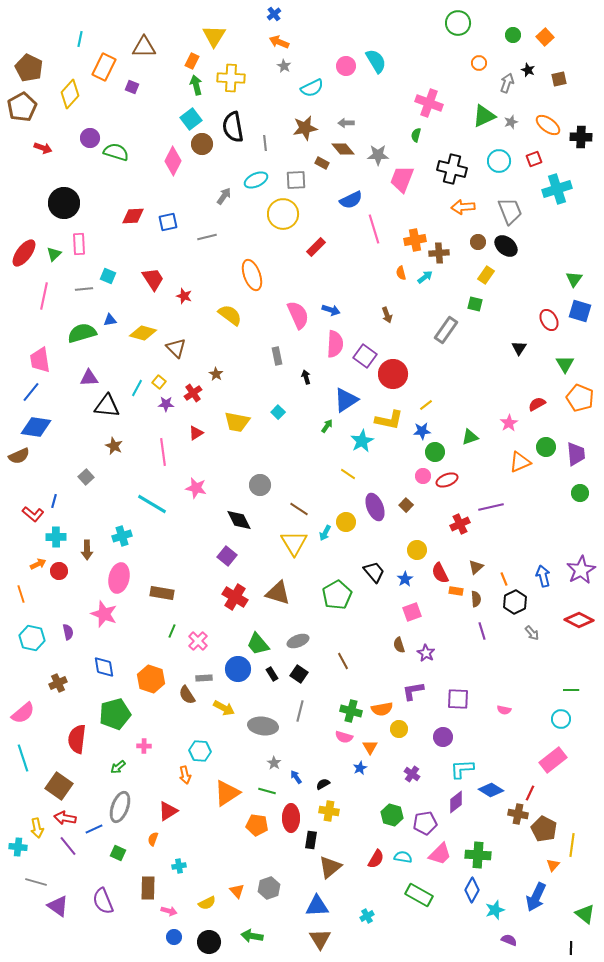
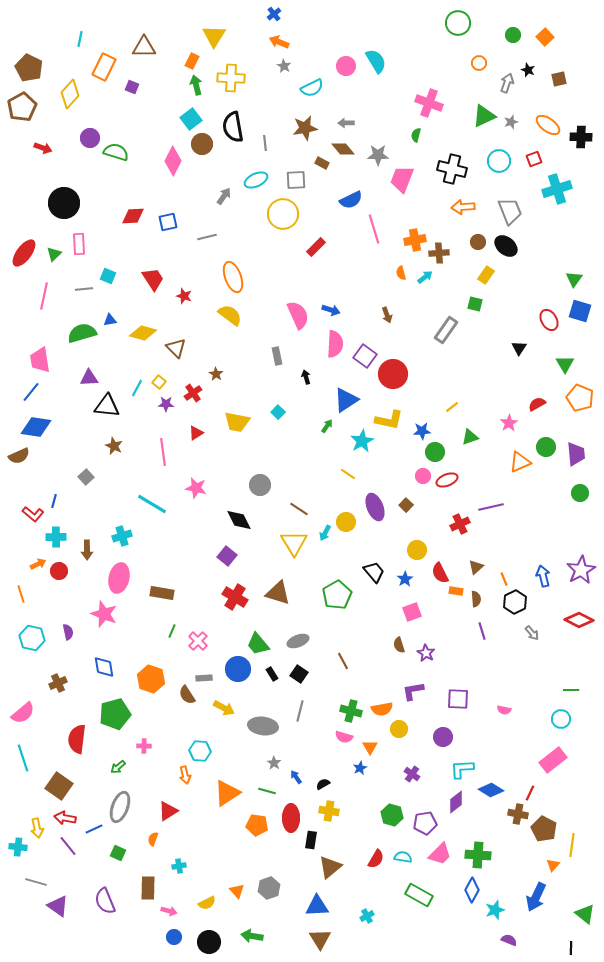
orange ellipse at (252, 275): moved 19 px left, 2 px down
yellow line at (426, 405): moved 26 px right, 2 px down
purple semicircle at (103, 901): moved 2 px right
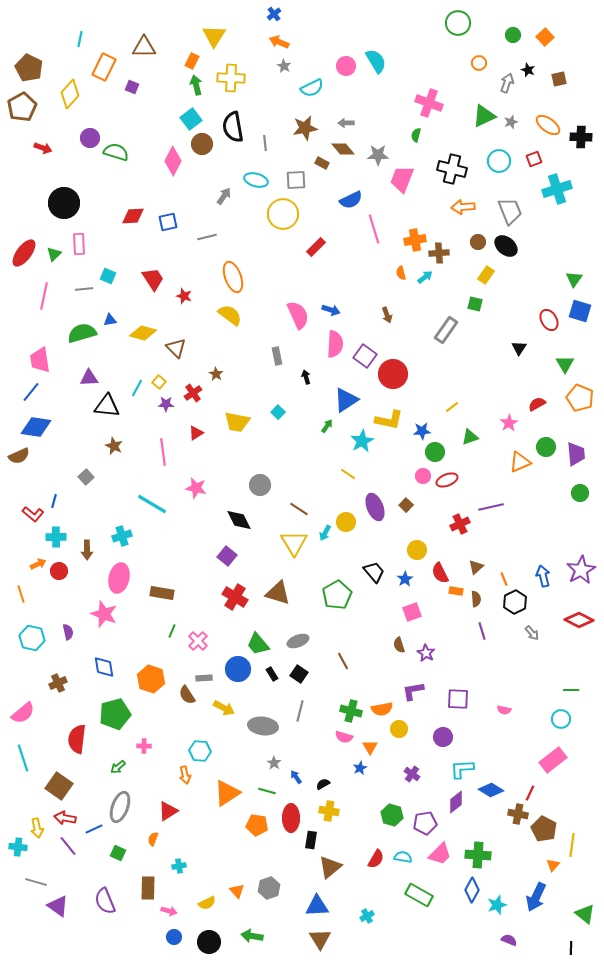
cyan ellipse at (256, 180): rotated 40 degrees clockwise
cyan star at (495, 910): moved 2 px right, 5 px up
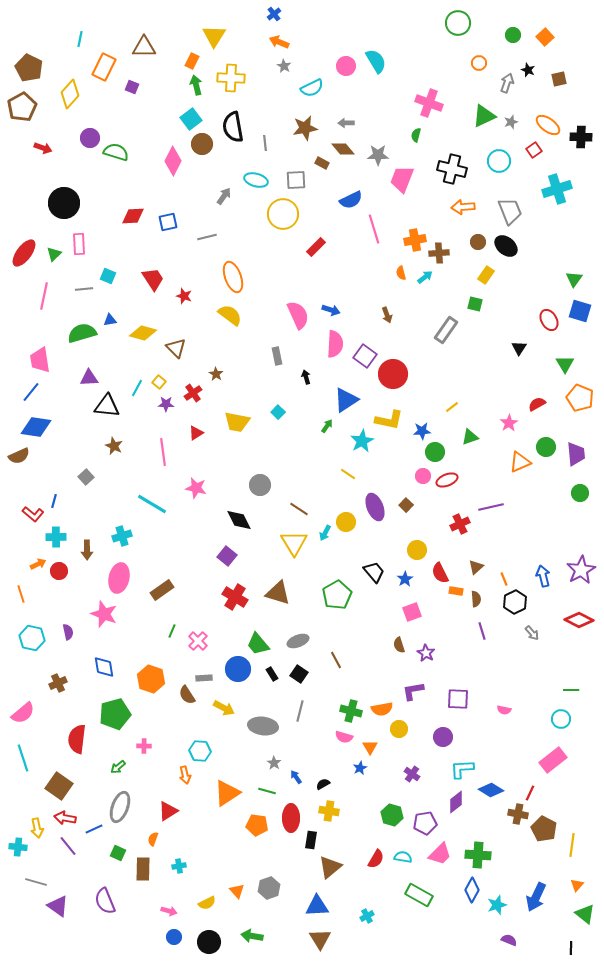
red square at (534, 159): moved 9 px up; rotated 14 degrees counterclockwise
brown rectangle at (162, 593): moved 3 px up; rotated 45 degrees counterclockwise
brown line at (343, 661): moved 7 px left, 1 px up
orange triangle at (553, 865): moved 24 px right, 20 px down
brown rectangle at (148, 888): moved 5 px left, 19 px up
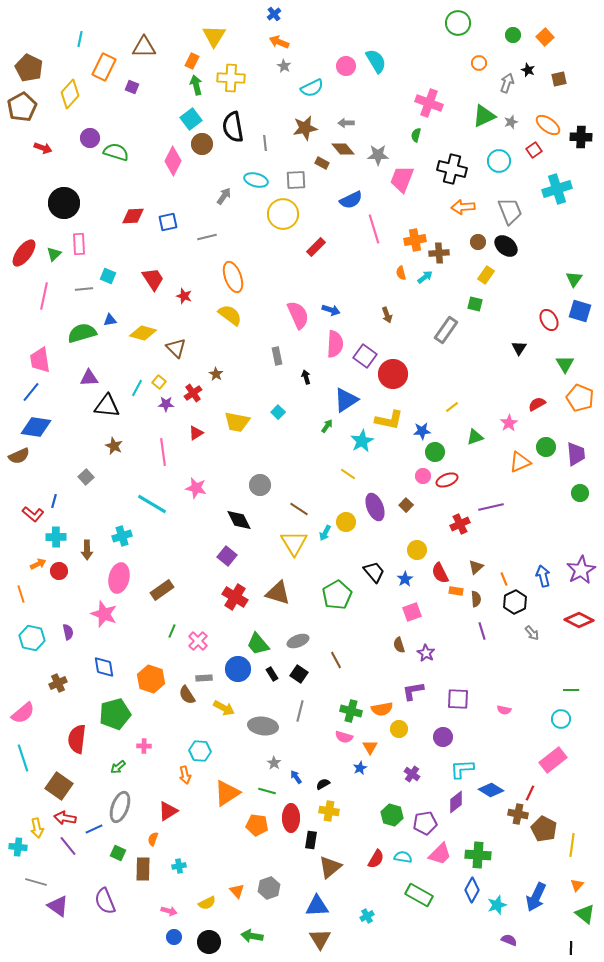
green triangle at (470, 437): moved 5 px right
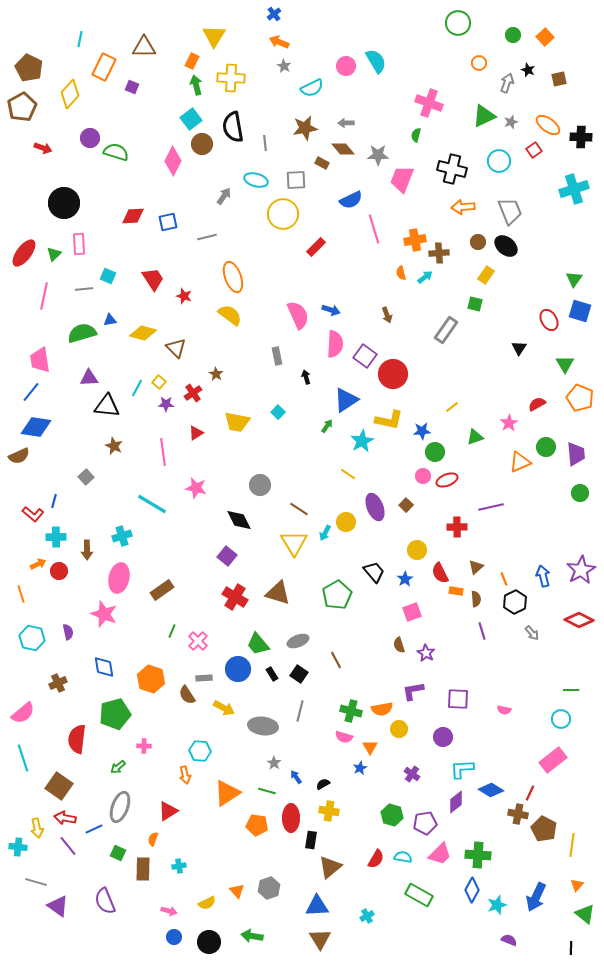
cyan cross at (557, 189): moved 17 px right
red cross at (460, 524): moved 3 px left, 3 px down; rotated 24 degrees clockwise
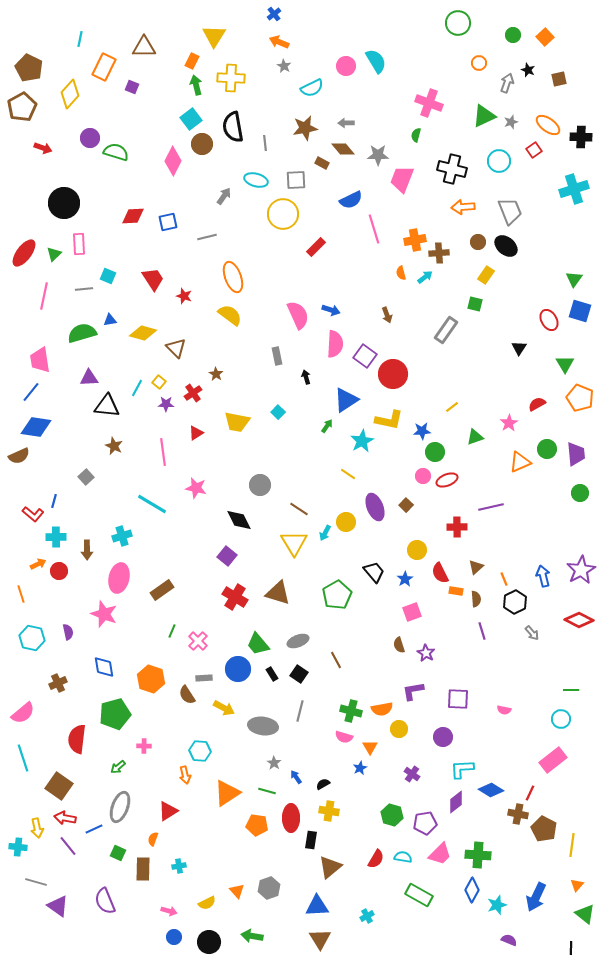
green circle at (546, 447): moved 1 px right, 2 px down
